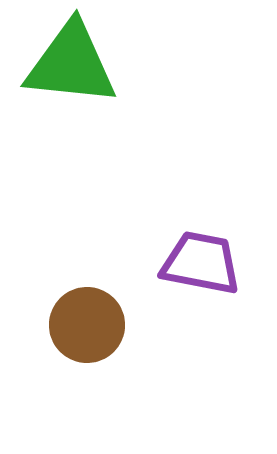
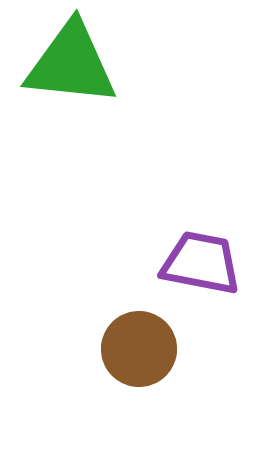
brown circle: moved 52 px right, 24 px down
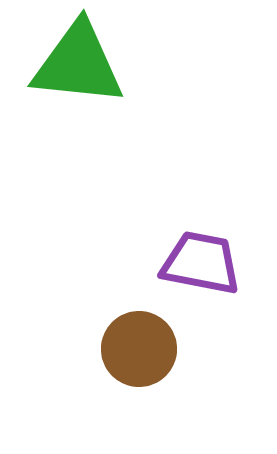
green triangle: moved 7 px right
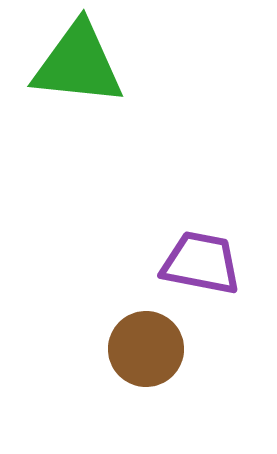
brown circle: moved 7 px right
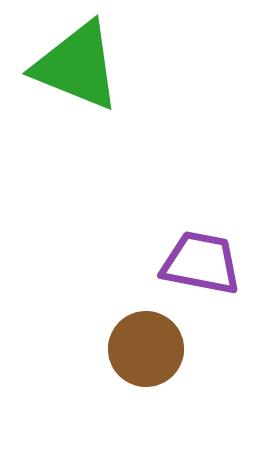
green triangle: moved 1 px left, 2 px down; rotated 16 degrees clockwise
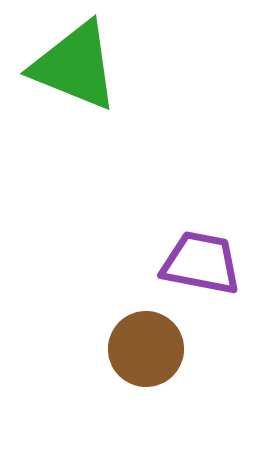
green triangle: moved 2 px left
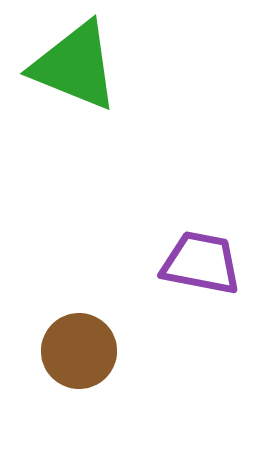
brown circle: moved 67 px left, 2 px down
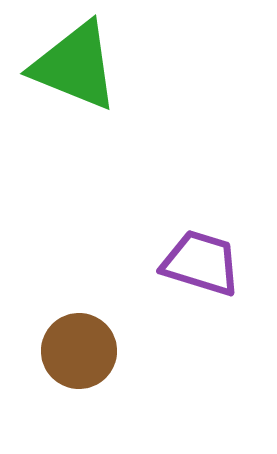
purple trapezoid: rotated 6 degrees clockwise
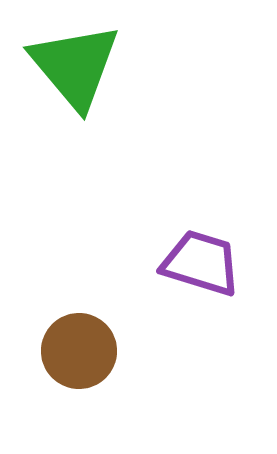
green triangle: rotated 28 degrees clockwise
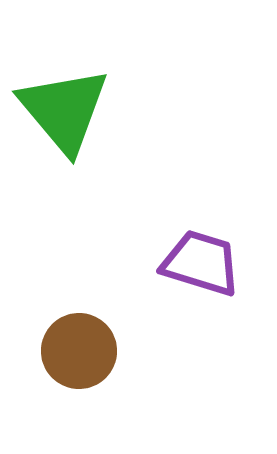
green triangle: moved 11 px left, 44 px down
